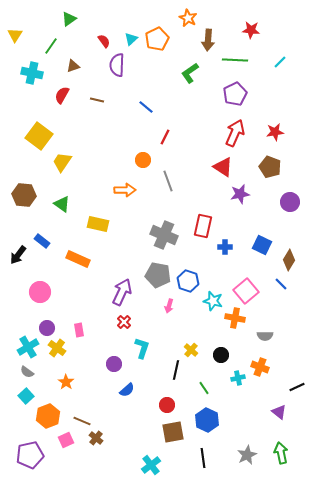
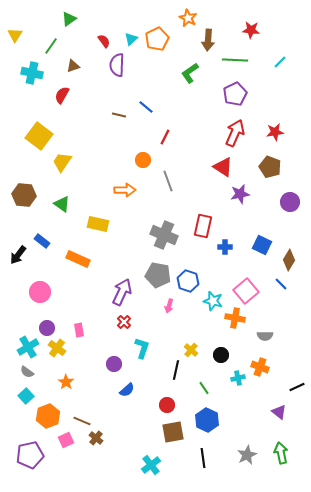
brown line at (97, 100): moved 22 px right, 15 px down
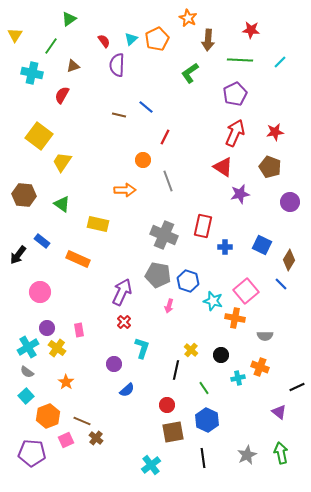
green line at (235, 60): moved 5 px right
purple pentagon at (30, 455): moved 2 px right, 2 px up; rotated 16 degrees clockwise
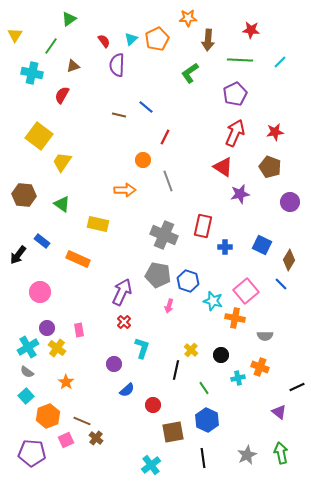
orange star at (188, 18): rotated 30 degrees counterclockwise
red circle at (167, 405): moved 14 px left
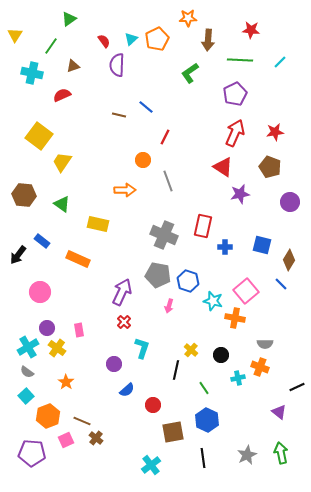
red semicircle at (62, 95): rotated 36 degrees clockwise
blue square at (262, 245): rotated 12 degrees counterclockwise
gray semicircle at (265, 336): moved 8 px down
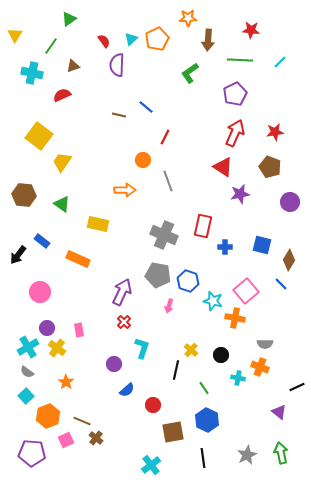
cyan cross at (238, 378): rotated 24 degrees clockwise
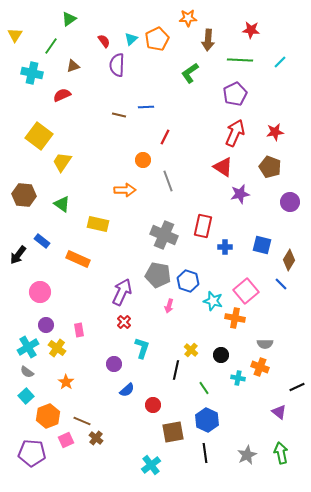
blue line at (146, 107): rotated 42 degrees counterclockwise
purple circle at (47, 328): moved 1 px left, 3 px up
black line at (203, 458): moved 2 px right, 5 px up
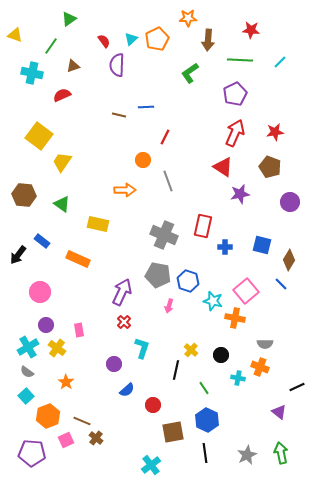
yellow triangle at (15, 35): rotated 42 degrees counterclockwise
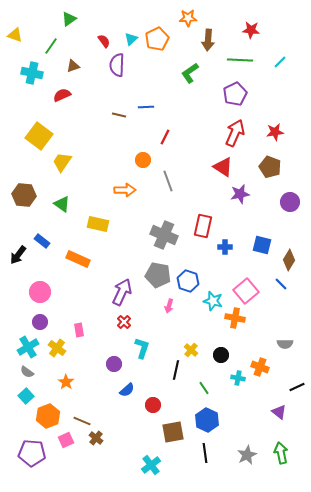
purple circle at (46, 325): moved 6 px left, 3 px up
gray semicircle at (265, 344): moved 20 px right
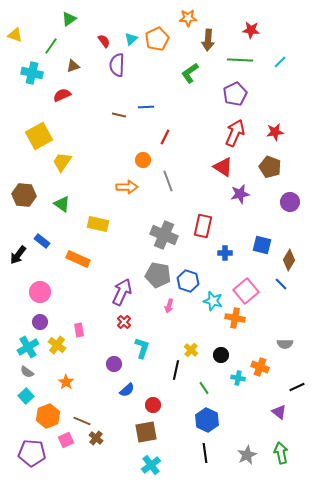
yellow square at (39, 136): rotated 24 degrees clockwise
orange arrow at (125, 190): moved 2 px right, 3 px up
blue cross at (225, 247): moved 6 px down
yellow cross at (57, 348): moved 3 px up
brown square at (173, 432): moved 27 px left
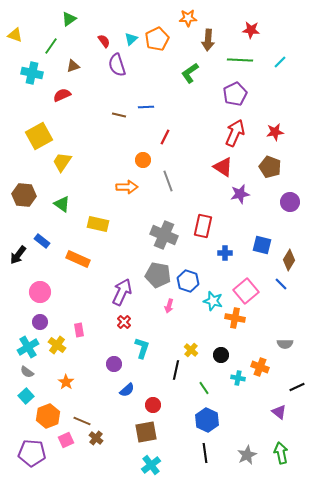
purple semicircle at (117, 65): rotated 20 degrees counterclockwise
